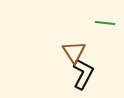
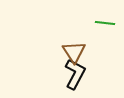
black L-shape: moved 8 px left
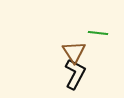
green line: moved 7 px left, 10 px down
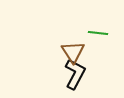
brown triangle: moved 1 px left
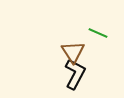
green line: rotated 18 degrees clockwise
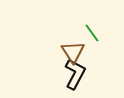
green line: moved 6 px left; rotated 30 degrees clockwise
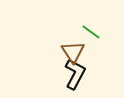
green line: moved 1 px left, 1 px up; rotated 18 degrees counterclockwise
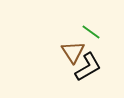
black L-shape: moved 13 px right, 7 px up; rotated 32 degrees clockwise
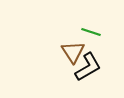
green line: rotated 18 degrees counterclockwise
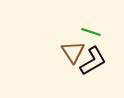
black L-shape: moved 5 px right, 6 px up
